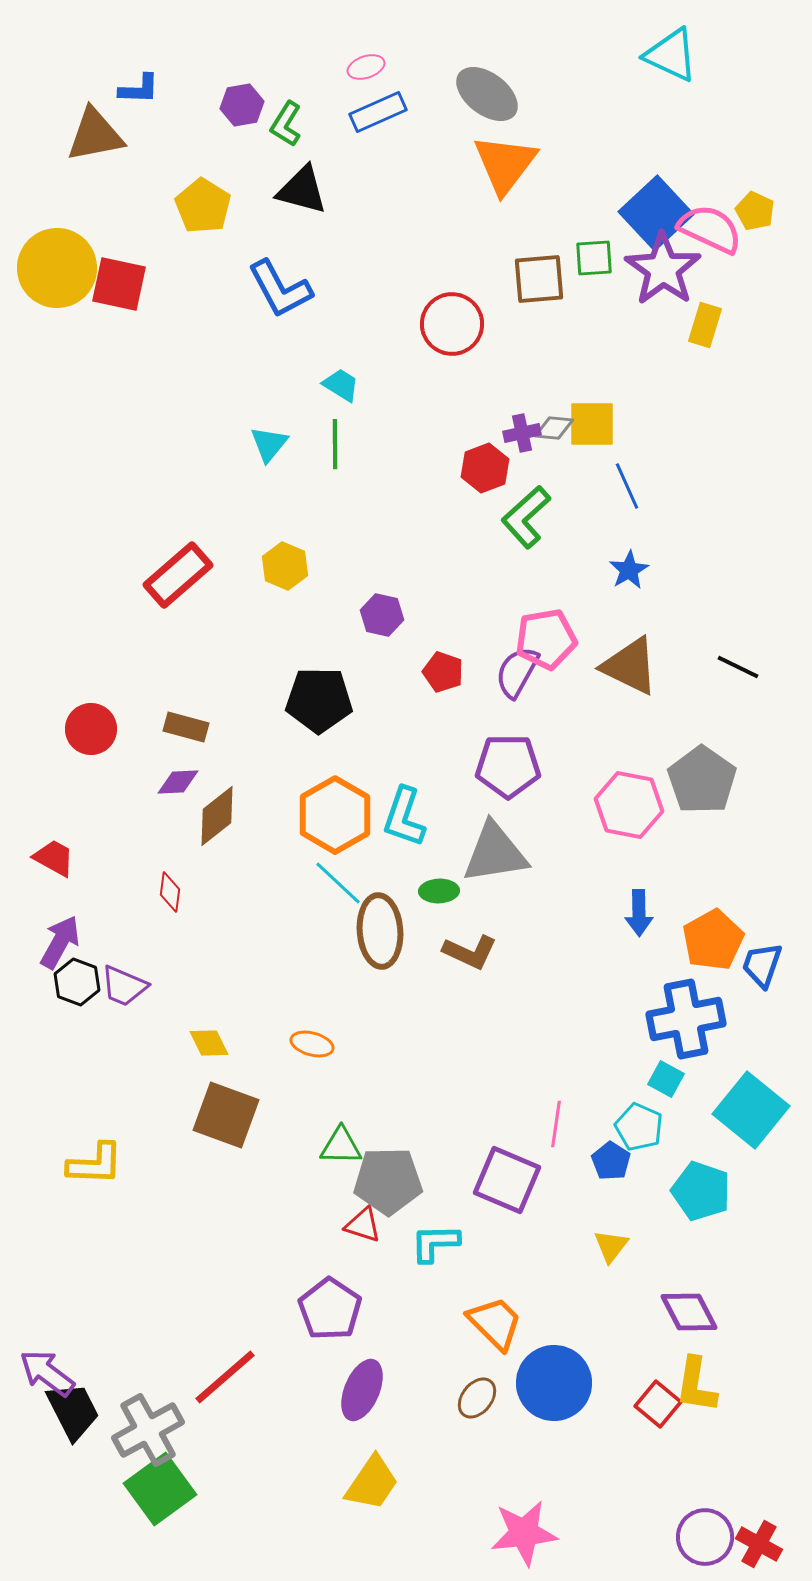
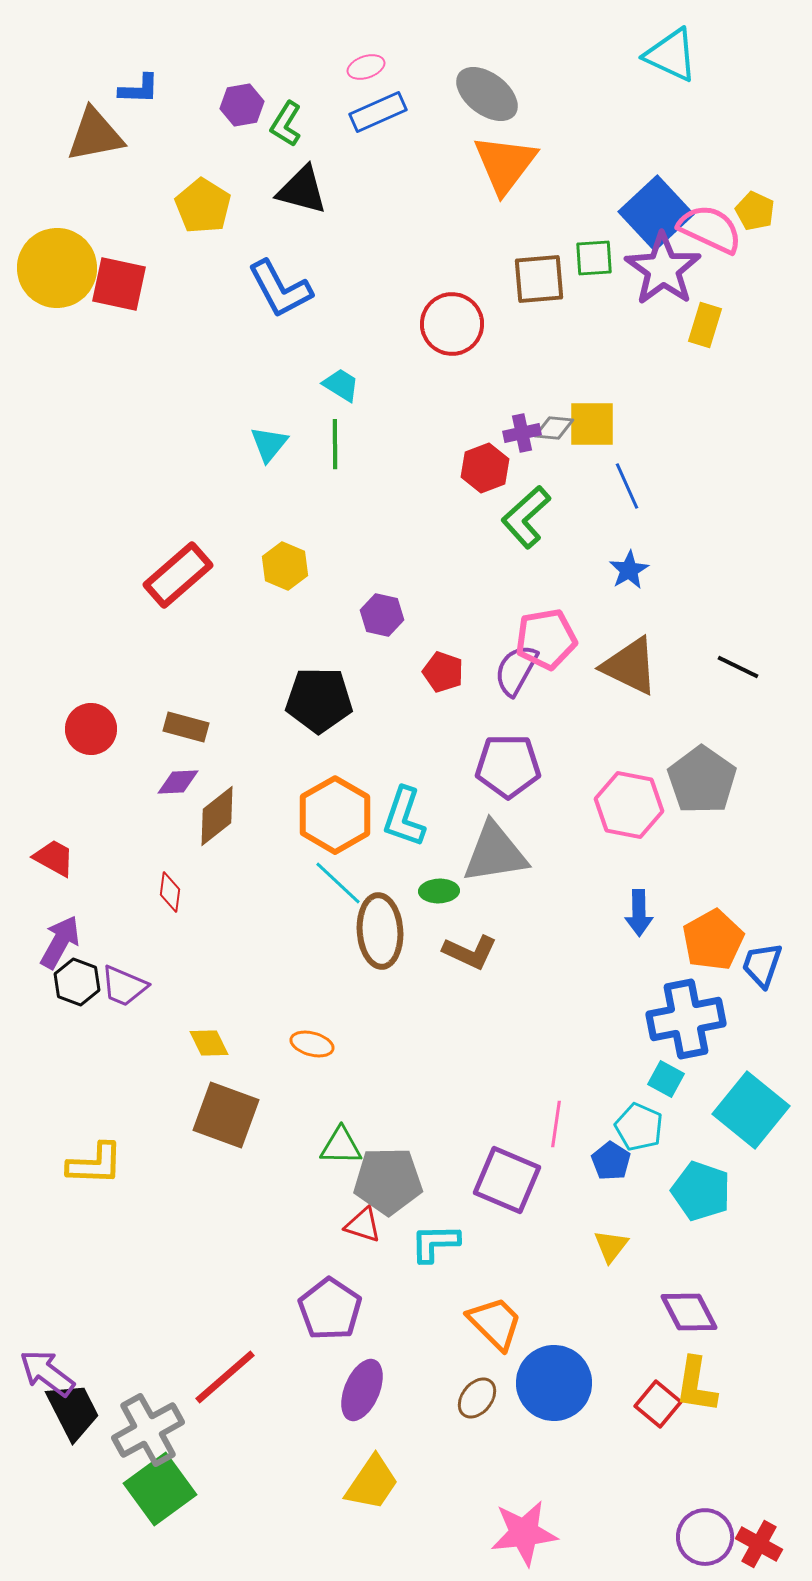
purple semicircle at (517, 672): moved 1 px left, 2 px up
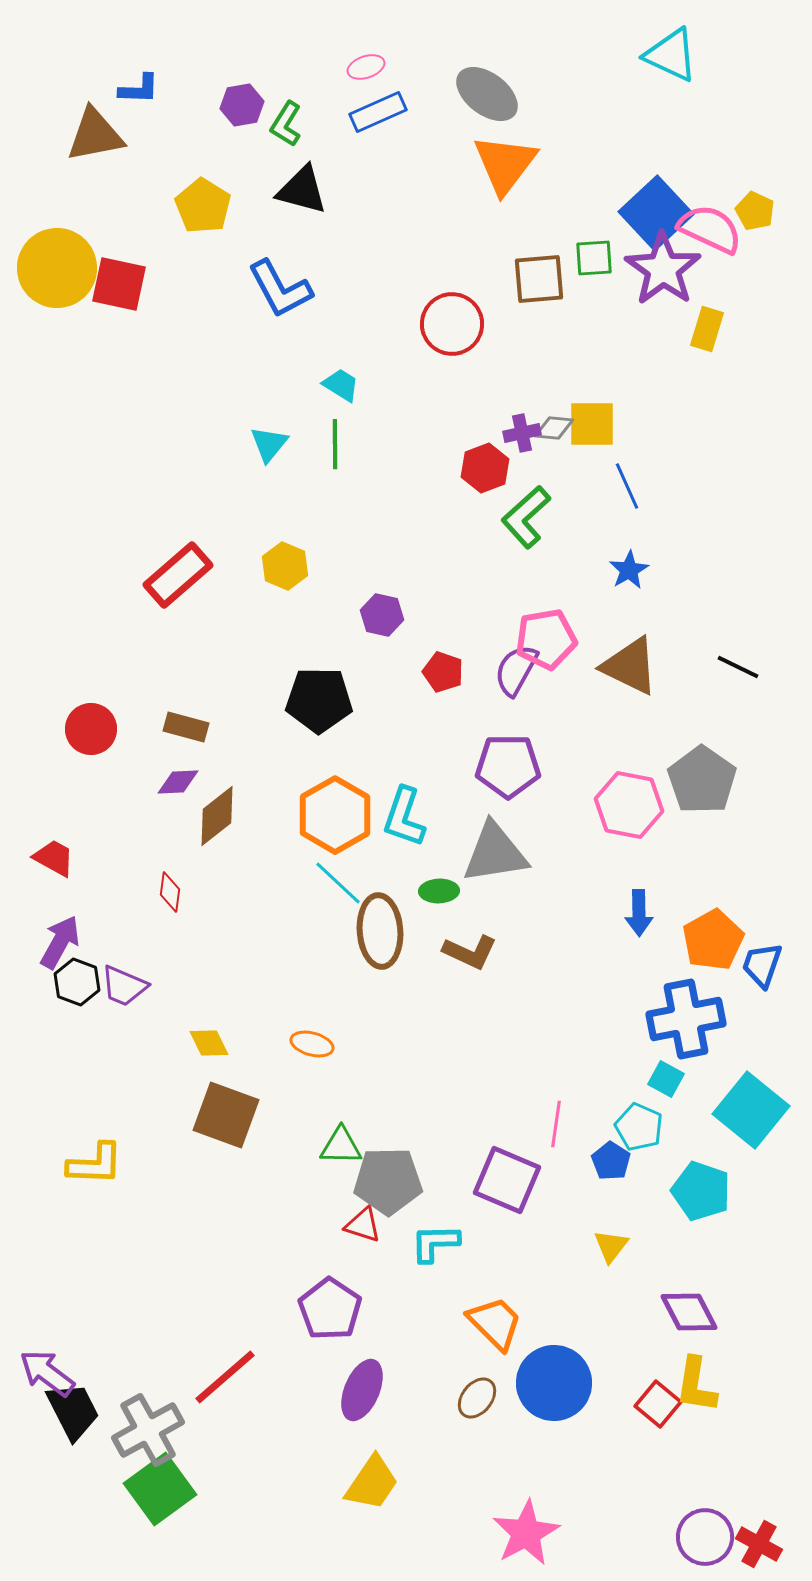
yellow rectangle at (705, 325): moved 2 px right, 4 px down
pink star at (524, 1533): moved 2 px right; rotated 22 degrees counterclockwise
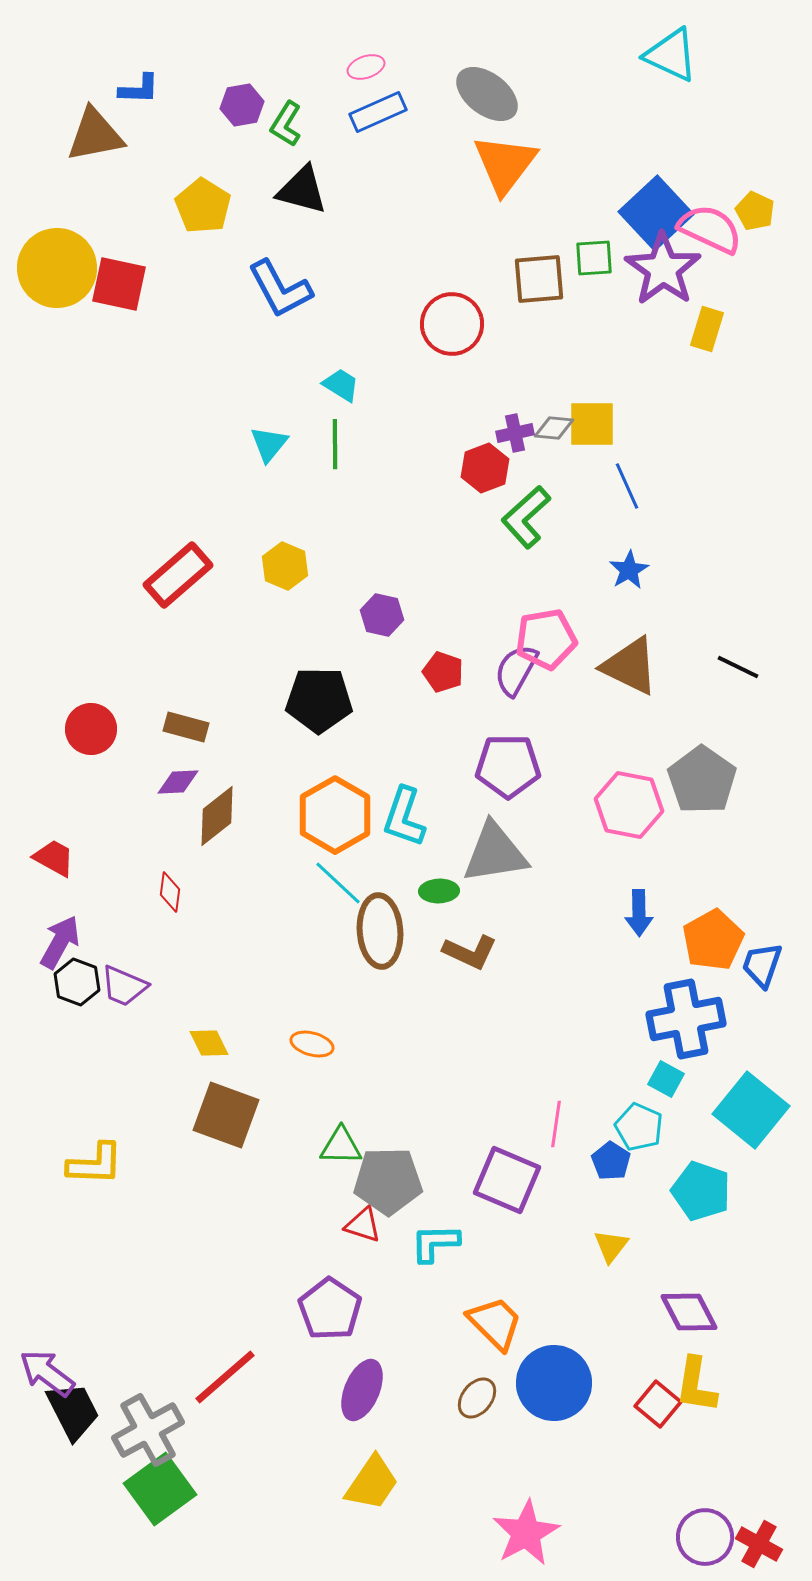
purple cross at (522, 433): moved 7 px left
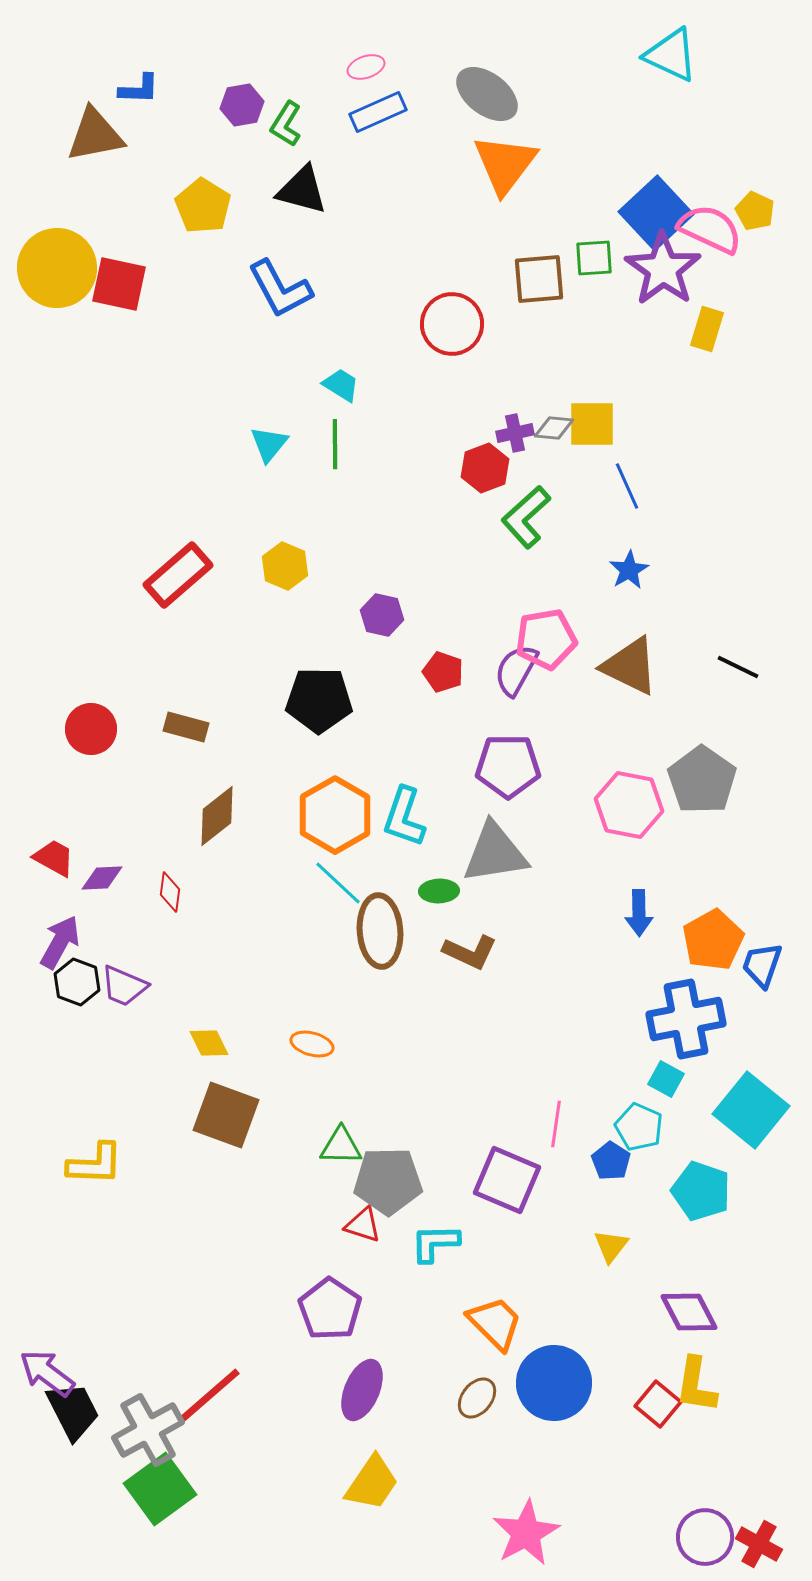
purple diamond at (178, 782): moved 76 px left, 96 px down
red line at (225, 1377): moved 15 px left, 18 px down
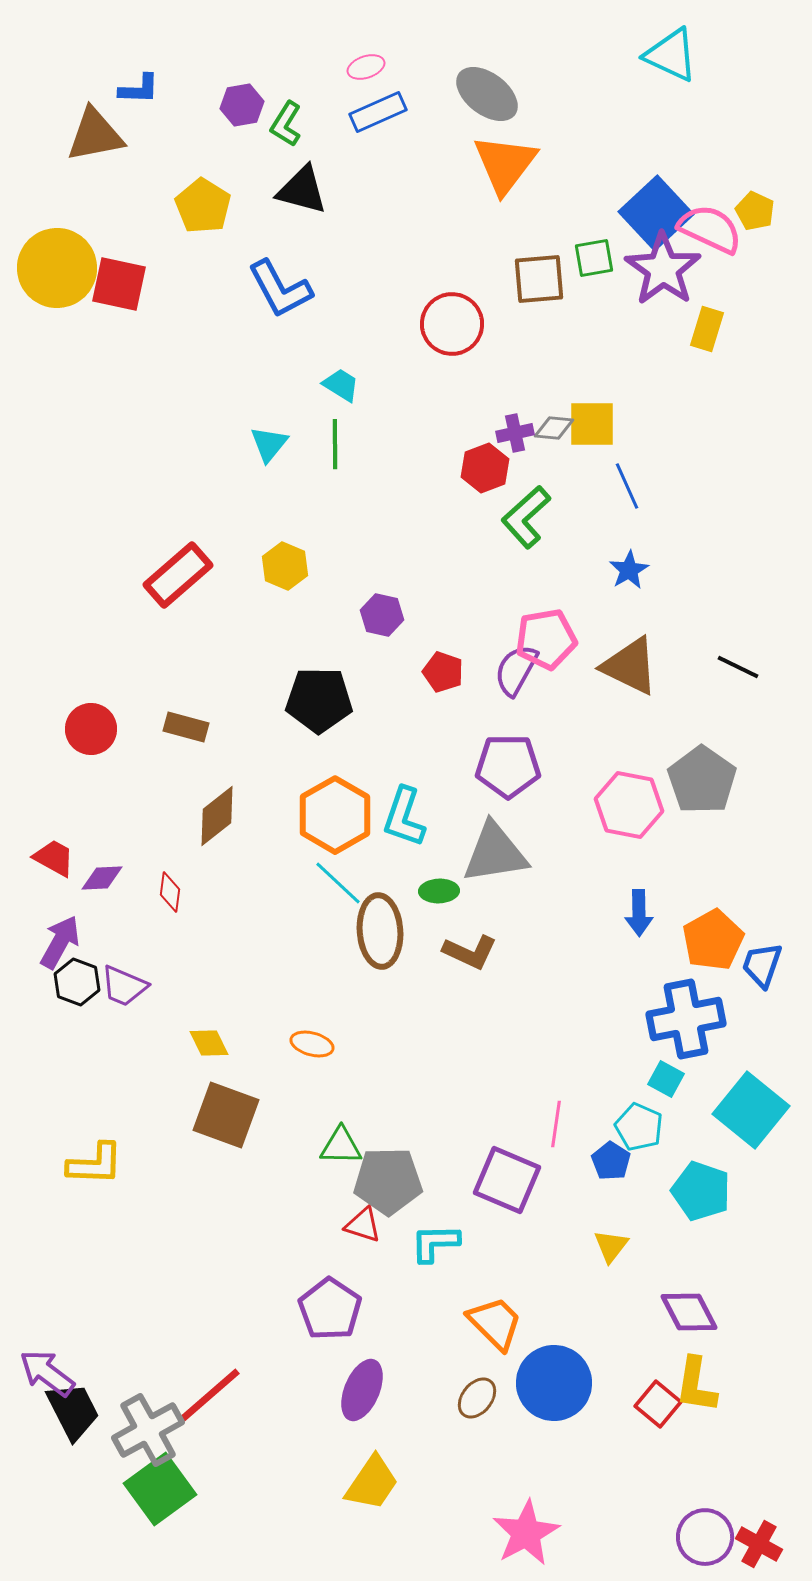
green square at (594, 258): rotated 6 degrees counterclockwise
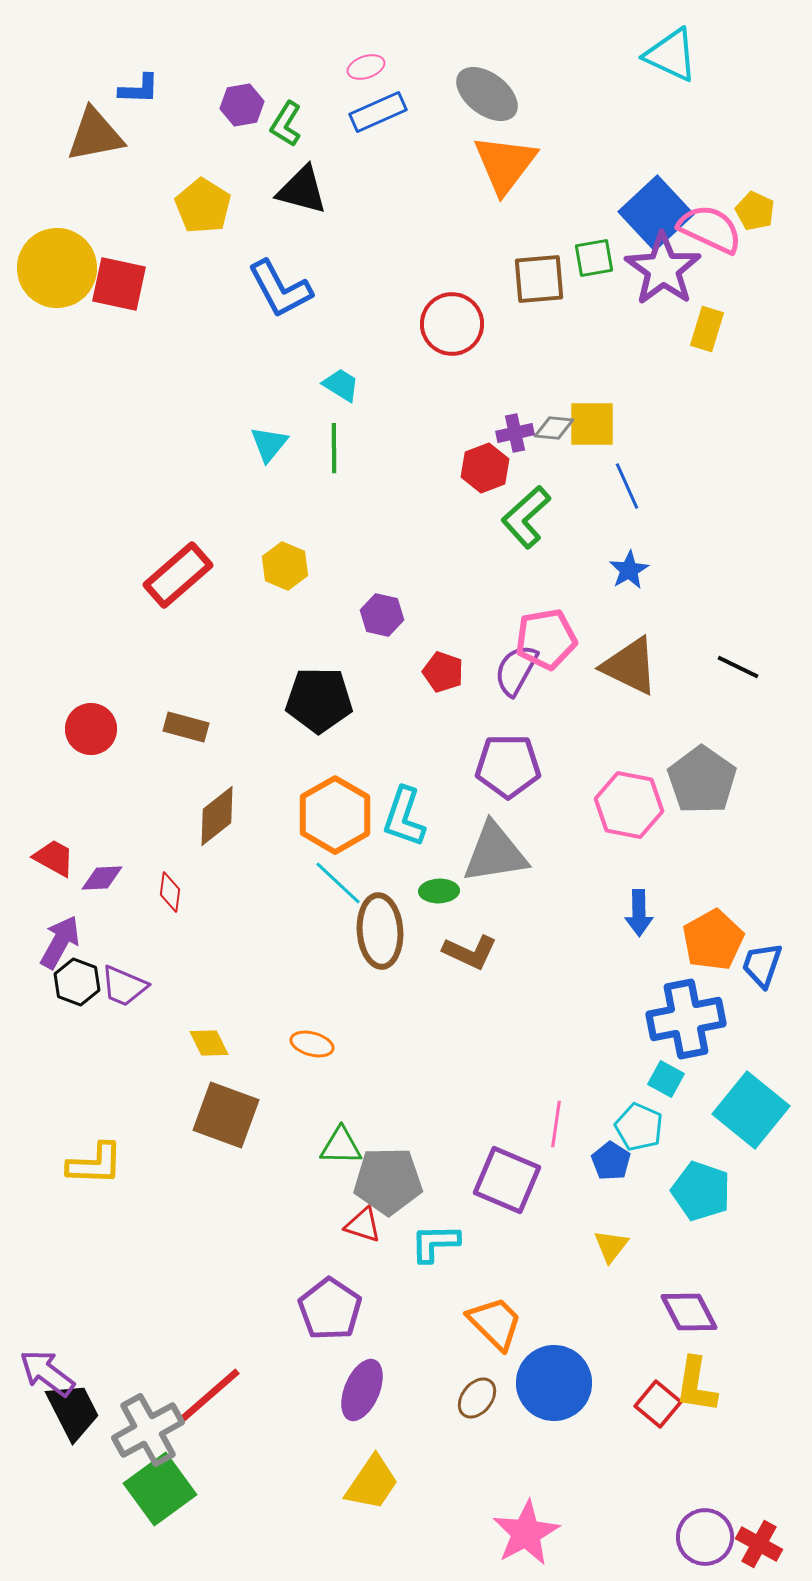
green line at (335, 444): moved 1 px left, 4 px down
